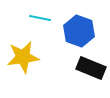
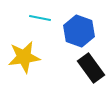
yellow star: moved 1 px right
black rectangle: rotated 32 degrees clockwise
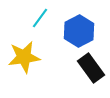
cyan line: rotated 65 degrees counterclockwise
blue hexagon: rotated 12 degrees clockwise
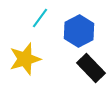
yellow star: moved 1 px right, 2 px down; rotated 8 degrees counterclockwise
black rectangle: rotated 8 degrees counterclockwise
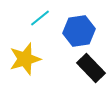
cyan line: rotated 15 degrees clockwise
blue hexagon: rotated 20 degrees clockwise
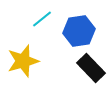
cyan line: moved 2 px right, 1 px down
yellow star: moved 2 px left, 2 px down
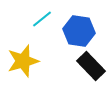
blue hexagon: rotated 16 degrees clockwise
black rectangle: moved 2 px up
